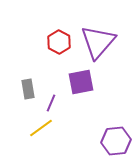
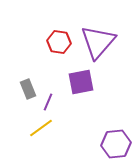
red hexagon: rotated 20 degrees counterclockwise
gray rectangle: rotated 12 degrees counterclockwise
purple line: moved 3 px left, 1 px up
purple hexagon: moved 3 px down
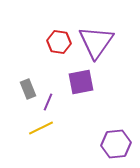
purple triangle: moved 2 px left; rotated 6 degrees counterclockwise
yellow line: rotated 10 degrees clockwise
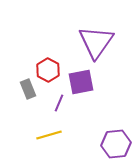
red hexagon: moved 11 px left, 28 px down; rotated 20 degrees clockwise
purple line: moved 11 px right, 1 px down
yellow line: moved 8 px right, 7 px down; rotated 10 degrees clockwise
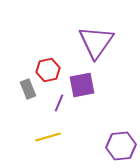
red hexagon: rotated 20 degrees clockwise
purple square: moved 1 px right, 3 px down
yellow line: moved 1 px left, 2 px down
purple hexagon: moved 5 px right, 2 px down
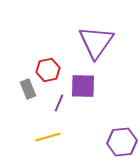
purple square: moved 1 px right, 1 px down; rotated 12 degrees clockwise
purple hexagon: moved 1 px right, 4 px up
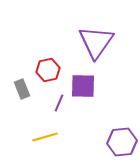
gray rectangle: moved 6 px left
yellow line: moved 3 px left
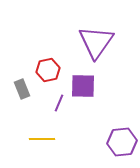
yellow line: moved 3 px left, 2 px down; rotated 15 degrees clockwise
